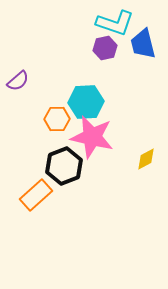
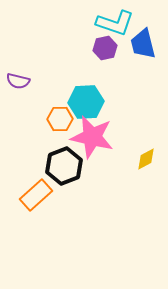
purple semicircle: rotated 55 degrees clockwise
orange hexagon: moved 3 px right
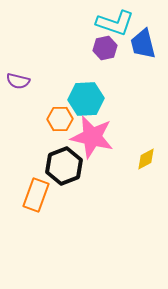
cyan hexagon: moved 3 px up
orange rectangle: rotated 28 degrees counterclockwise
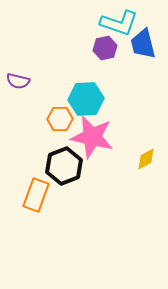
cyan L-shape: moved 4 px right
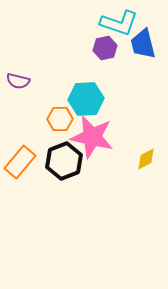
black hexagon: moved 5 px up
orange rectangle: moved 16 px left, 33 px up; rotated 20 degrees clockwise
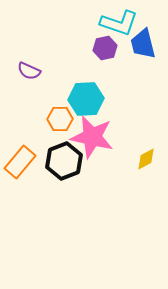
purple semicircle: moved 11 px right, 10 px up; rotated 10 degrees clockwise
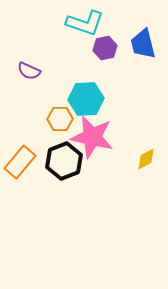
cyan L-shape: moved 34 px left
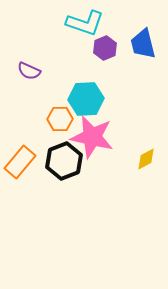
purple hexagon: rotated 10 degrees counterclockwise
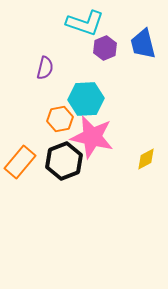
purple semicircle: moved 16 px right, 3 px up; rotated 100 degrees counterclockwise
orange hexagon: rotated 10 degrees counterclockwise
